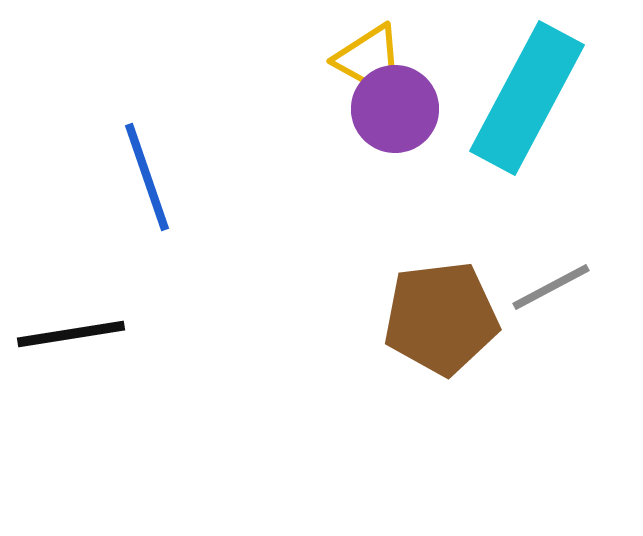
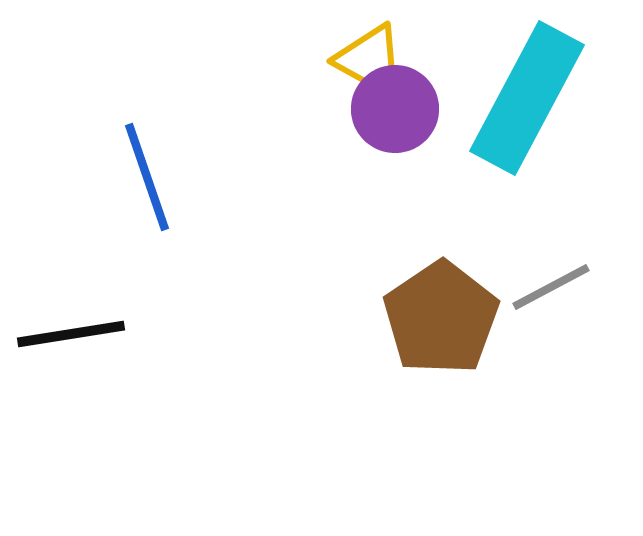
brown pentagon: rotated 27 degrees counterclockwise
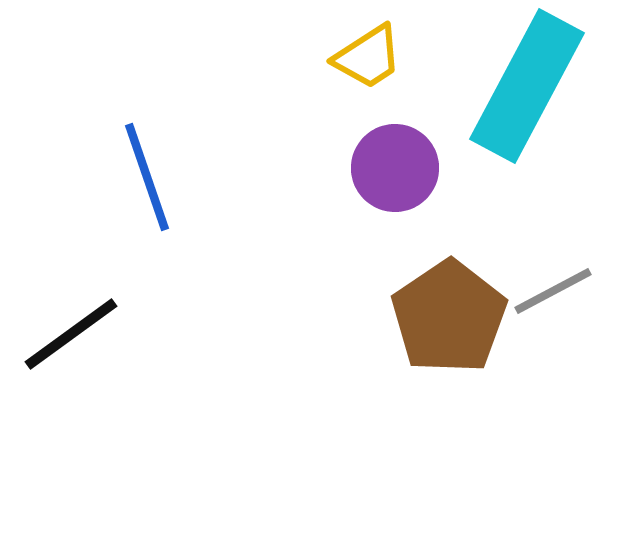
cyan rectangle: moved 12 px up
purple circle: moved 59 px down
gray line: moved 2 px right, 4 px down
brown pentagon: moved 8 px right, 1 px up
black line: rotated 27 degrees counterclockwise
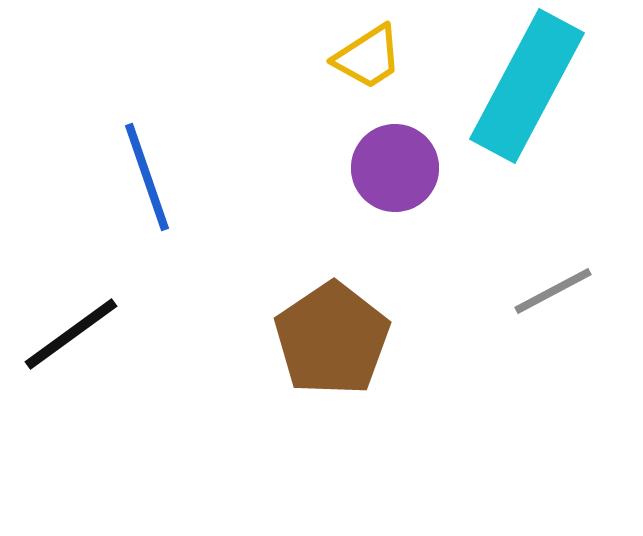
brown pentagon: moved 117 px left, 22 px down
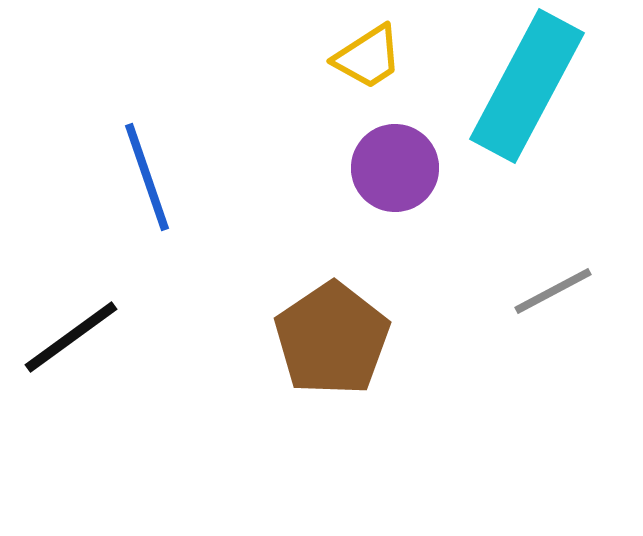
black line: moved 3 px down
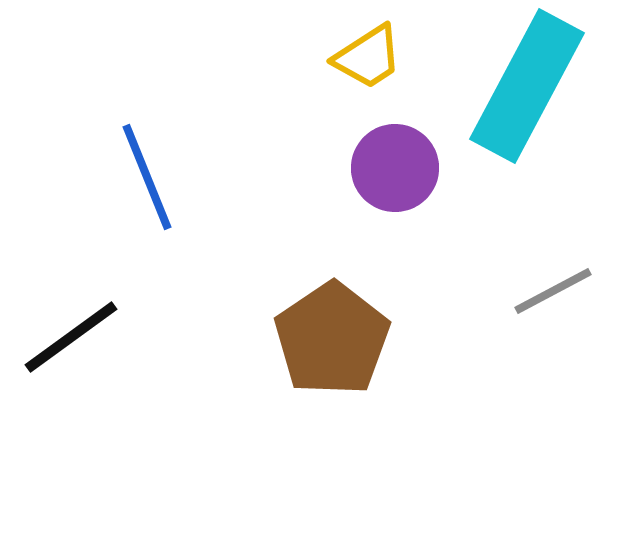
blue line: rotated 3 degrees counterclockwise
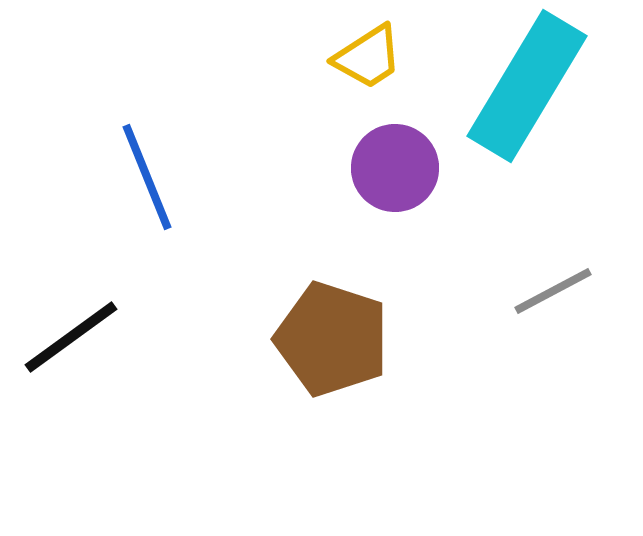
cyan rectangle: rotated 3 degrees clockwise
brown pentagon: rotated 20 degrees counterclockwise
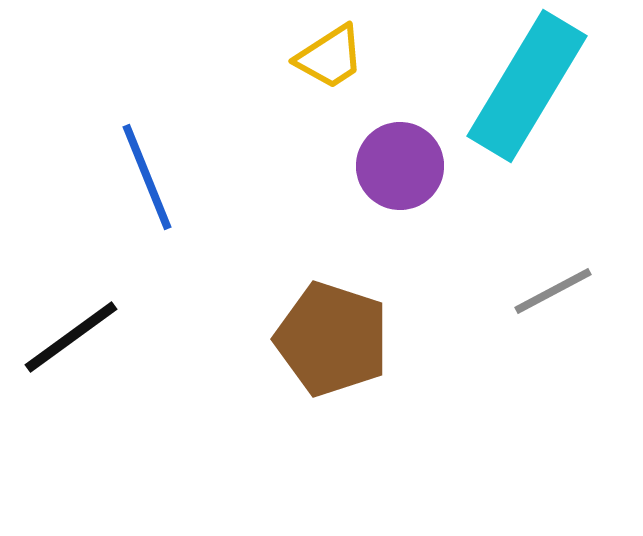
yellow trapezoid: moved 38 px left
purple circle: moved 5 px right, 2 px up
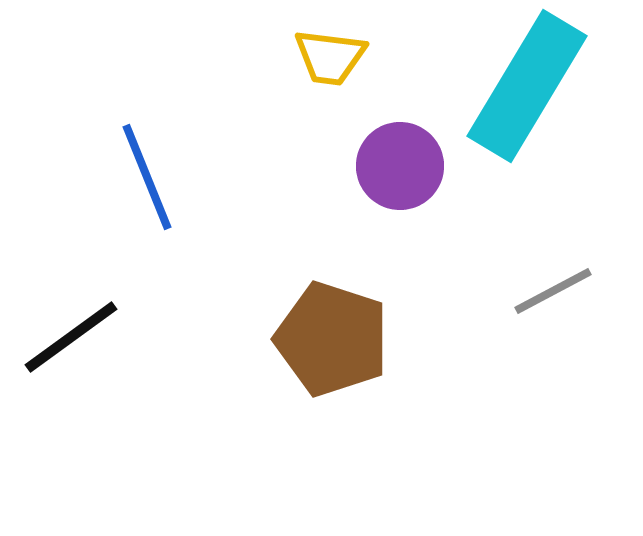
yellow trapezoid: rotated 40 degrees clockwise
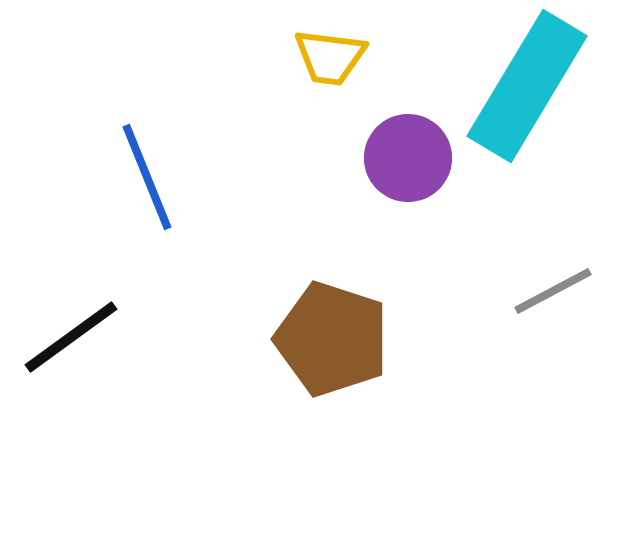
purple circle: moved 8 px right, 8 px up
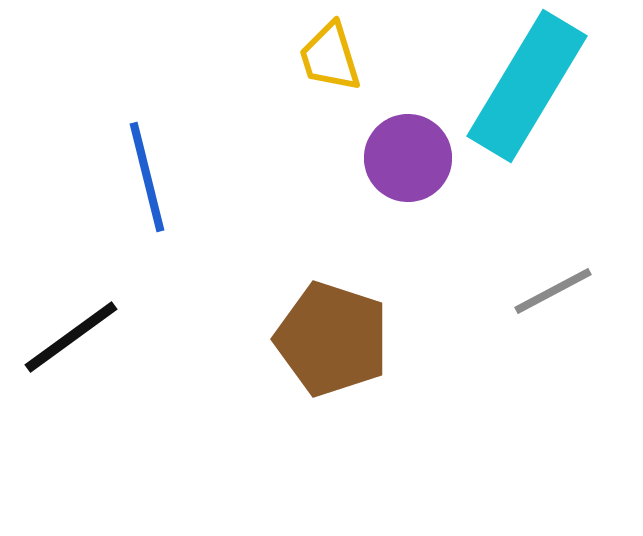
yellow trapezoid: rotated 66 degrees clockwise
blue line: rotated 8 degrees clockwise
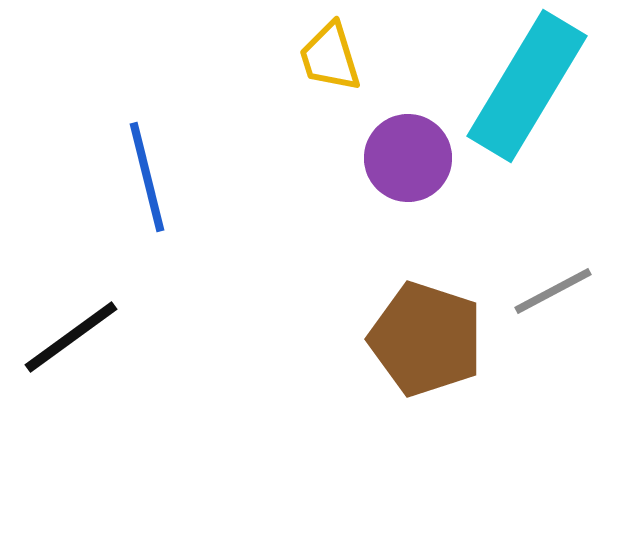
brown pentagon: moved 94 px right
